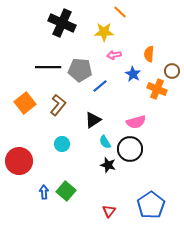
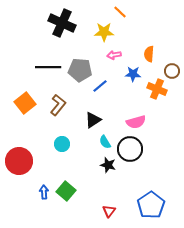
blue star: rotated 28 degrees counterclockwise
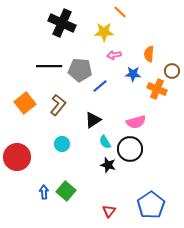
black line: moved 1 px right, 1 px up
red circle: moved 2 px left, 4 px up
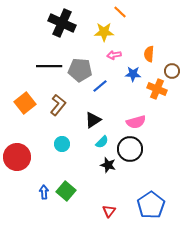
cyan semicircle: moved 3 px left; rotated 104 degrees counterclockwise
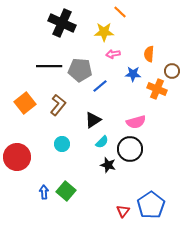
pink arrow: moved 1 px left, 1 px up
red triangle: moved 14 px right
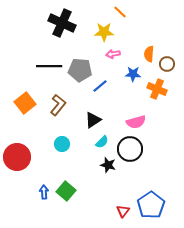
brown circle: moved 5 px left, 7 px up
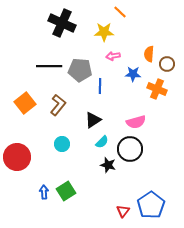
pink arrow: moved 2 px down
blue line: rotated 49 degrees counterclockwise
green square: rotated 18 degrees clockwise
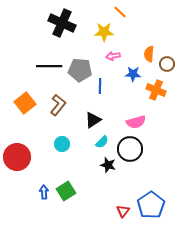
orange cross: moved 1 px left, 1 px down
